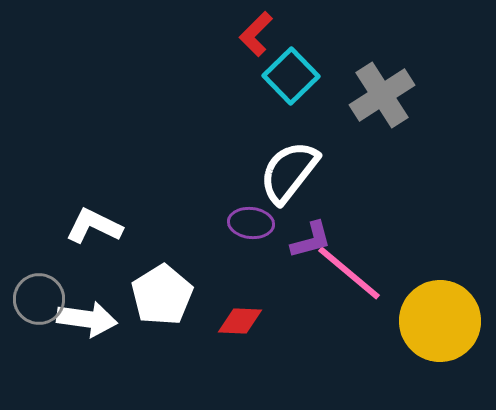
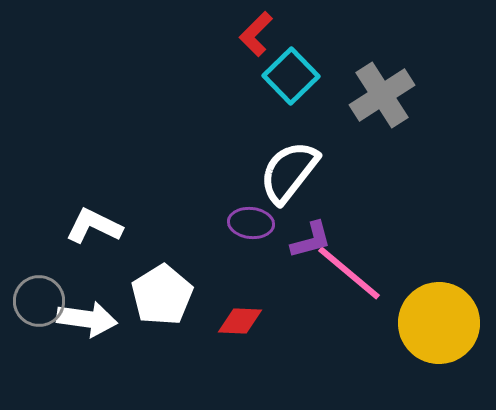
gray circle: moved 2 px down
yellow circle: moved 1 px left, 2 px down
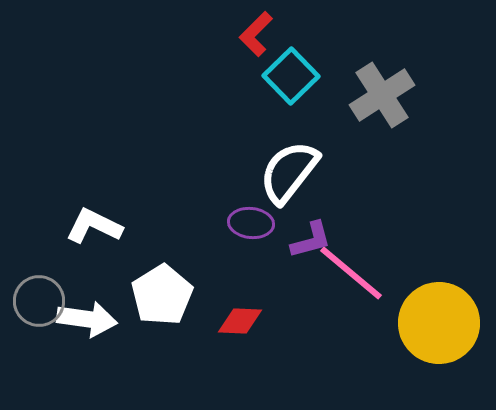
pink line: moved 2 px right
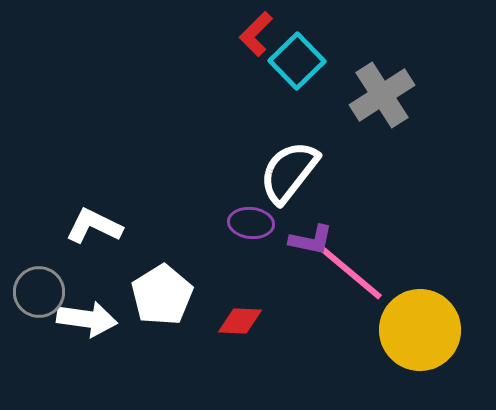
cyan square: moved 6 px right, 15 px up
purple L-shape: rotated 27 degrees clockwise
gray circle: moved 9 px up
yellow circle: moved 19 px left, 7 px down
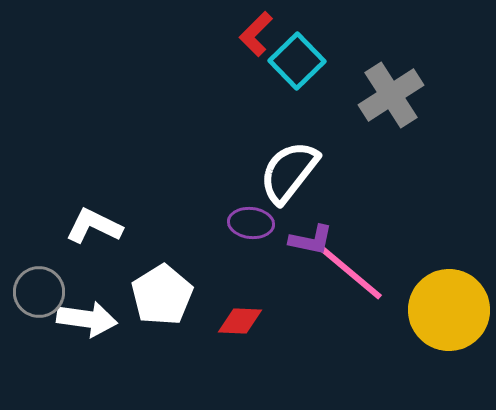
gray cross: moved 9 px right
yellow circle: moved 29 px right, 20 px up
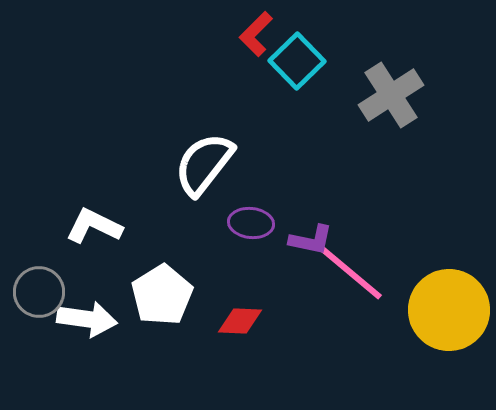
white semicircle: moved 85 px left, 8 px up
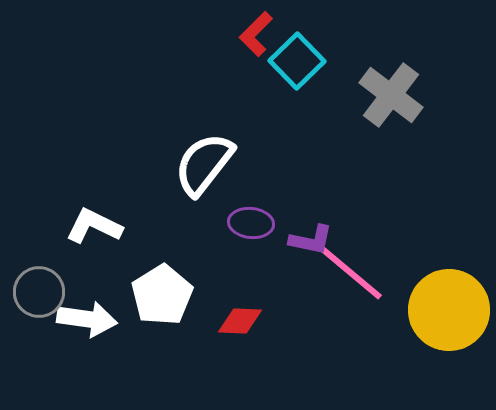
gray cross: rotated 20 degrees counterclockwise
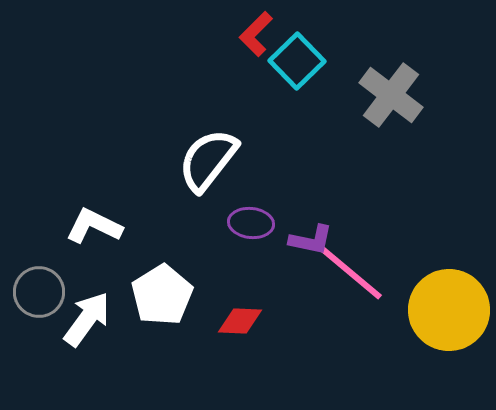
white semicircle: moved 4 px right, 4 px up
white arrow: rotated 62 degrees counterclockwise
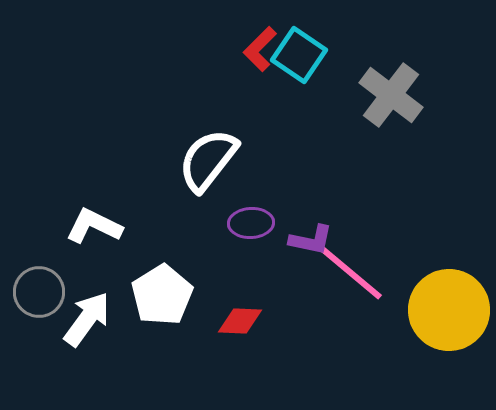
red L-shape: moved 4 px right, 15 px down
cyan square: moved 2 px right, 6 px up; rotated 12 degrees counterclockwise
purple ellipse: rotated 9 degrees counterclockwise
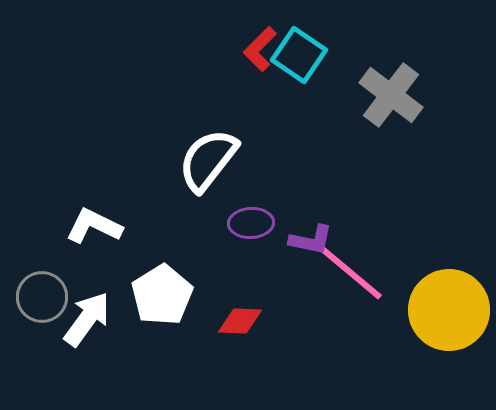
gray circle: moved 3 px right, 5 px down
